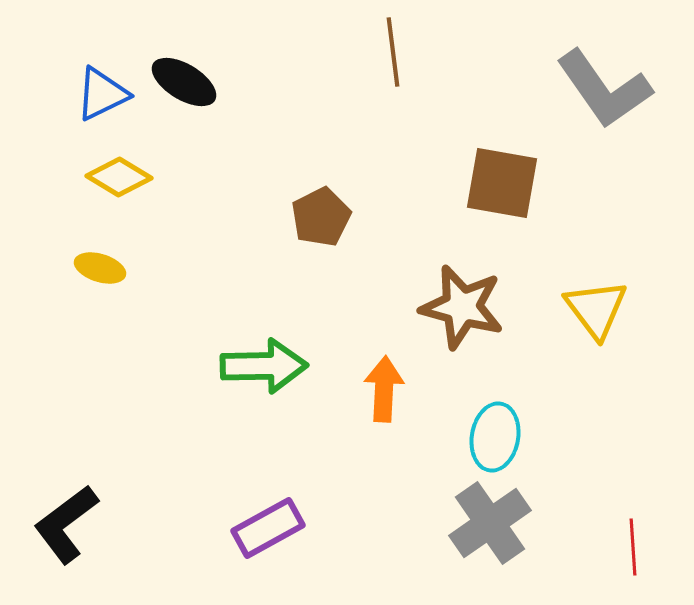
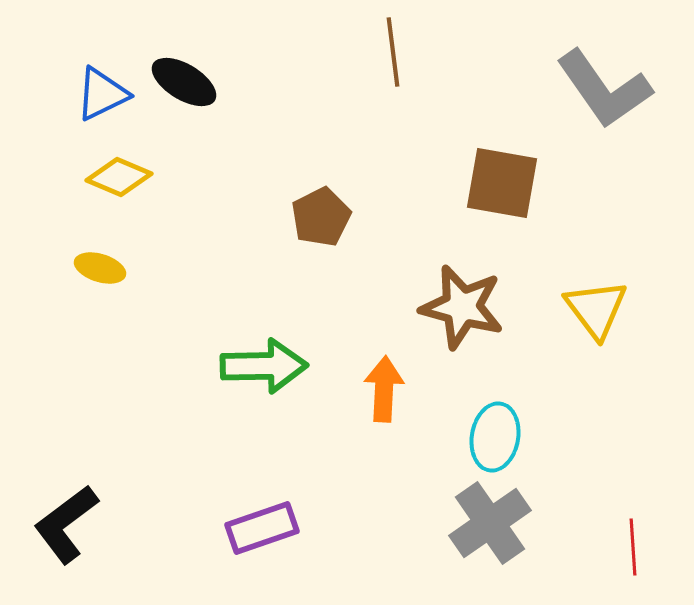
yellow diamond: rotated 8 degrees counterclockwise
purple rectangle: moved 6 px left; rotated 10 degrees clockwise
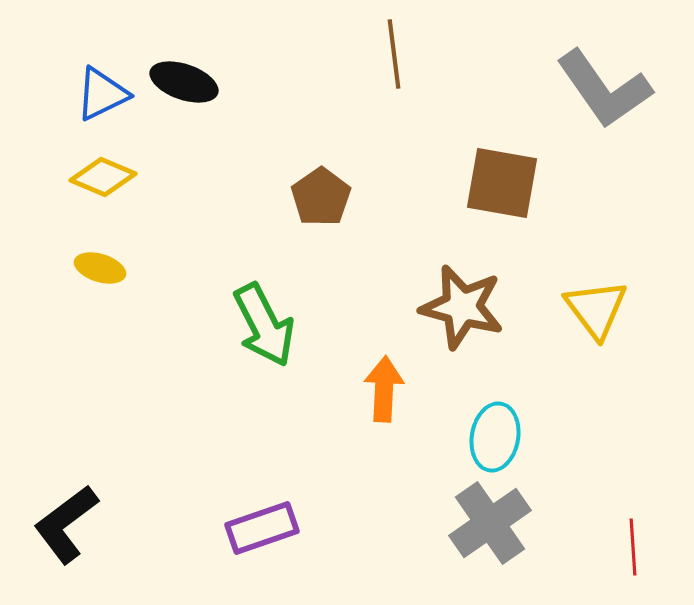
brown line: moved 1 px right, 2 px down
black ellipse: rotated 12 degrees counterclockwise
yellow diamond: moved 16 px left
brown pentagon: moved 20 px up; rotated 8 degrees counterclockwise
green arrow: moved 41 px up; rotated 64 degrees clockwise
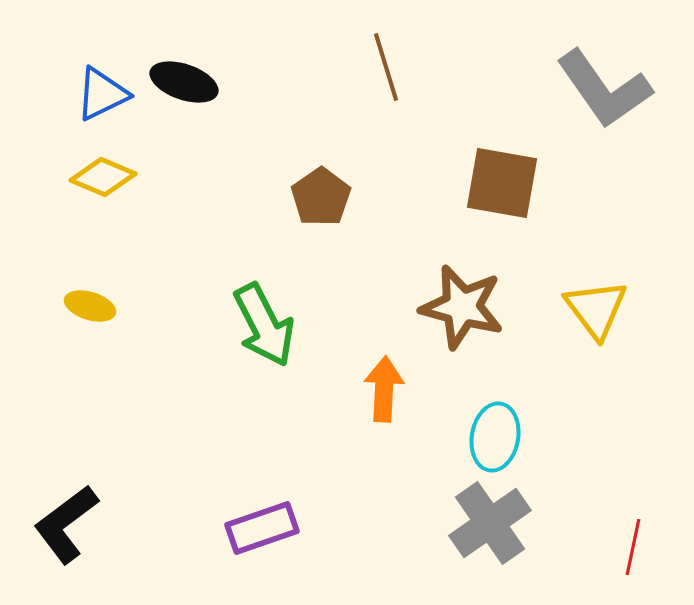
brown line: moved 8 px left, 13 px down; rotated 10 degrees counterclockwise
yellow ellipse: moved 10 px left, 38 px down
red line: rotated 16 degrees clockwise
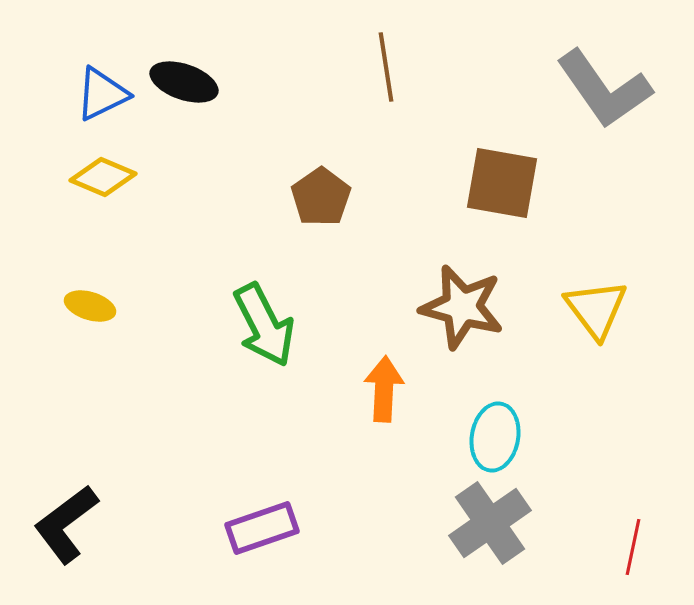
brown line: rotated 8 degrees clockwise
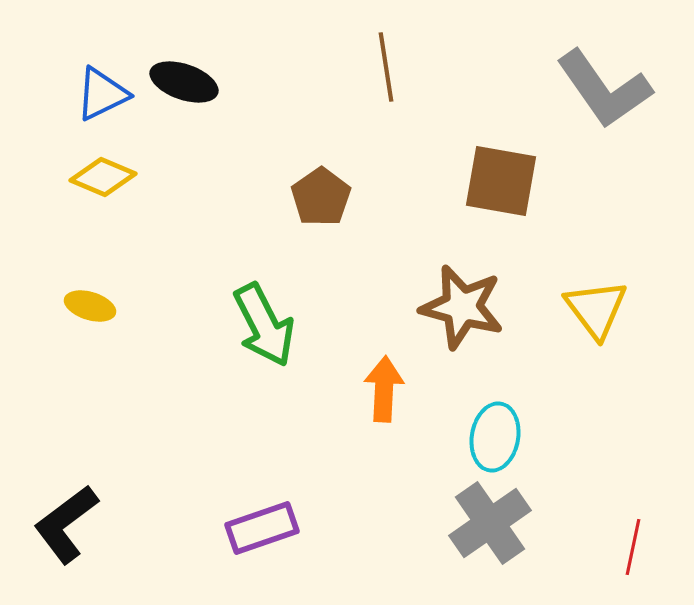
brown square: moved 1 px left, 2 px up
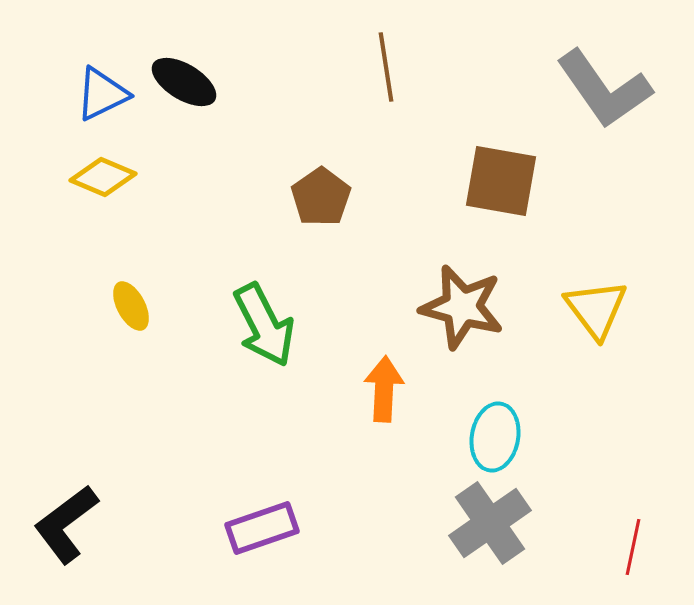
black ellipse: rotated 12 degrees clockwise
yellow ellipse: moved 41 px right; rotated 45 degrees clockwise
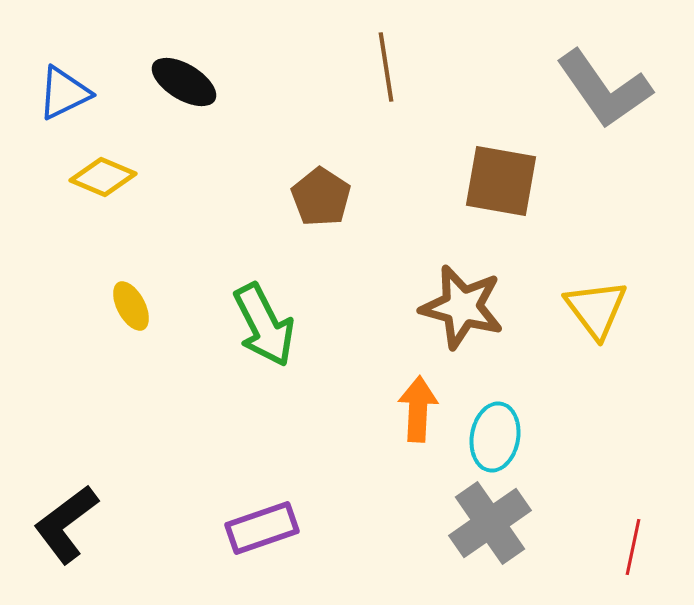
blue triangle: moved 38 px left, 1 px up
brown pentagon: rotated 4 degrees counterclockwise
orange arrow: moved 34 px right, 20 px down
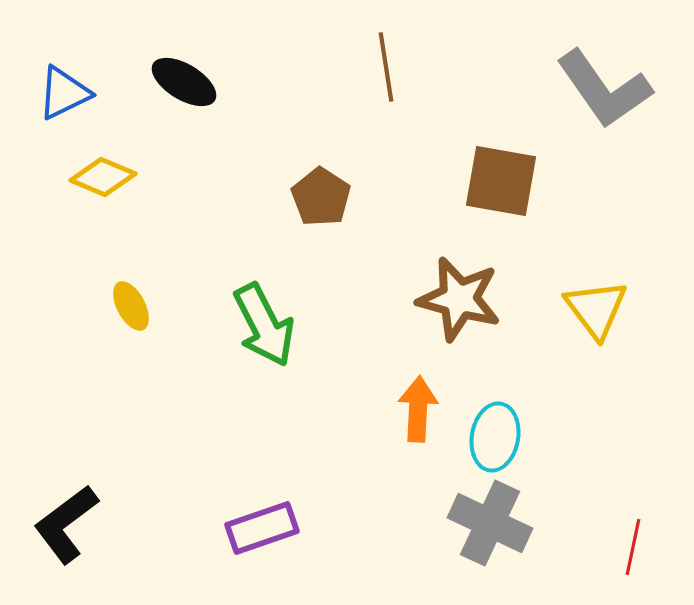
brown star: moved 3 px left, 8 px up
gray cross: rotated 30 degrees counterclockwise
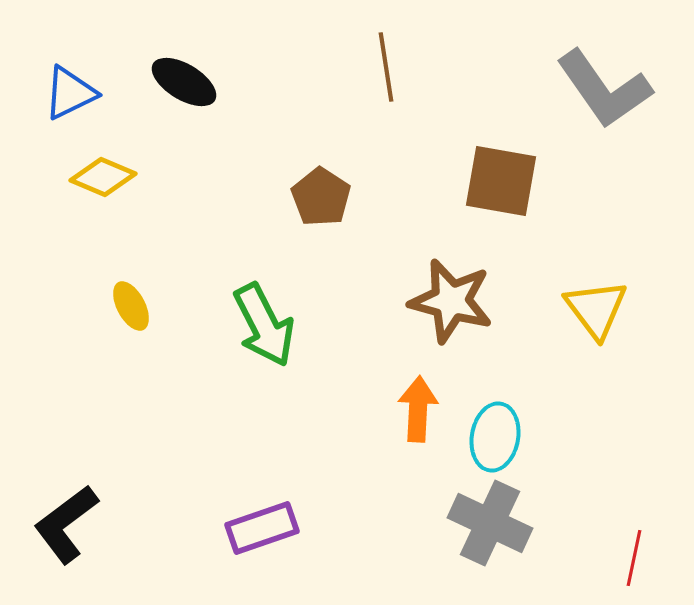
blue triangle: moved 6 px right
brown star: moved 8 px left, 2 px down
red line: moved 1 px right, 11 px down
